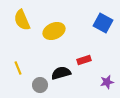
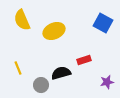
gray circle: moved 1 px right
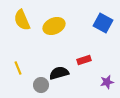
yellow ellipse: moved 5 px up
black semicircle: moved 2 px left
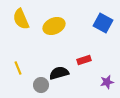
yellow semicircle: moved 1 px left, 1 px up
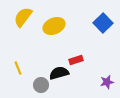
yellow semicircle: moved 2 px right, 2 px up; rotated 60 degrees clockwise
blue square: rotated 18 degrees clockwise
red rectangle: moved 8 px left
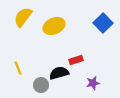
purple star: moved 14 px left, 1 px down
